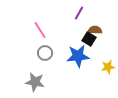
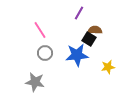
blue star: moved 1 px left, 1 px up
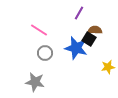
pink line: moved 1 px left; rotated 24 degrees counterclockwise
blue star: moved 1 px left, 7 px up; rotated 20 degrees clockwise
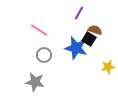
brown semicircle: rotated 16 degrees clockwise
gray circle: moved 1 px left, 2 px down
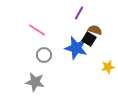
pink line: moved 2 px left
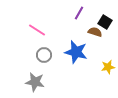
brown semicircle: moved 2 px down
black square: moved 16 px right, 17 px up
blue star: moved 4 px down
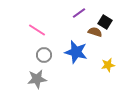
purple line: rotated 24 degrees clockwise
yellow star: moved 2 px up
gray star: moved 2 px right, 3 px up; rotated 18 degrees counterclockwise
